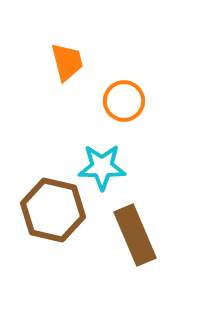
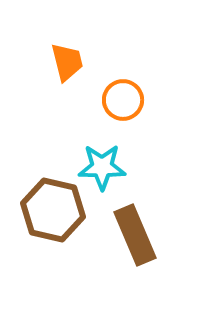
orange circle: moved 1 px left, 1 px up
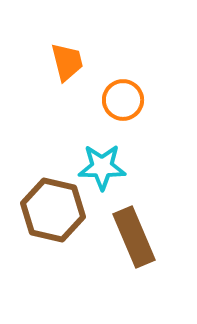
brown rectangle: moved 1 px left, 2 px down
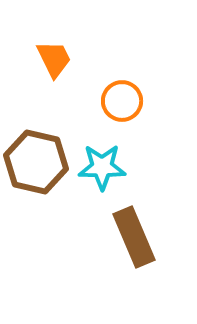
orange trapezoid: moved 13 px left, 3 px up; rotated 12 degrees counterclockwise
orange circle: moved 1 px left, 1 px down
brown hexagon: moved 17 px left, 48 px up
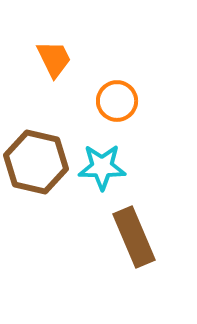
orange circle: moved 5 px left
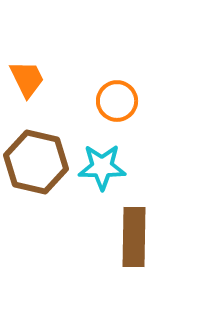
orange trapezoid: moved 27 px left, 20 px down
brown rectangle: rotated 24 degrees clockwise
